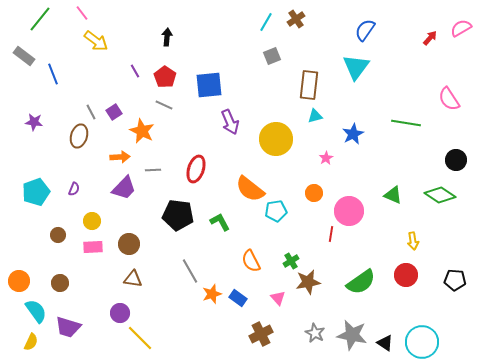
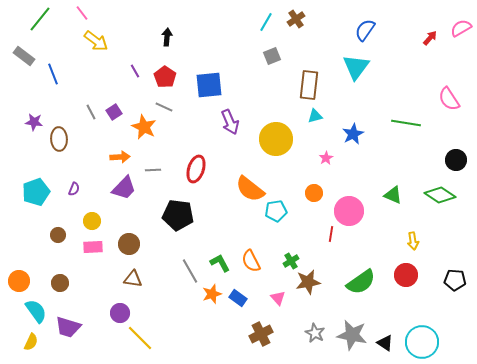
gray line at (164, 105): moved 2 px down
orange star at (142, 131): moved 2 px right, 4 px up
brown ellipse at (79, 136): moved 20 px left, 3 px down; rotated 20 degrees counterclockwise
green L-shape at (220, 222): moved 41 px down
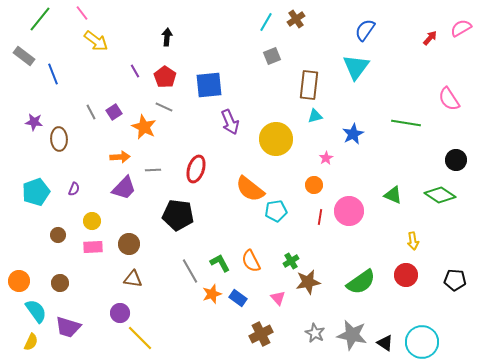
orange circle at (314, 193): moved 8 px up
red line at (331, 234): moved 11 px left, 17 px up
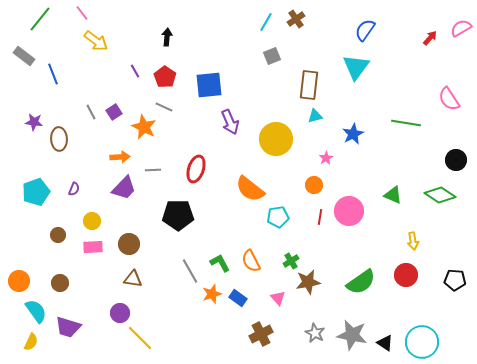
cyan pentagon at (276, 211): moved 2 px right, 6 px down
black pentagon at (178, 215): rotated 8 degrees counterclockwise
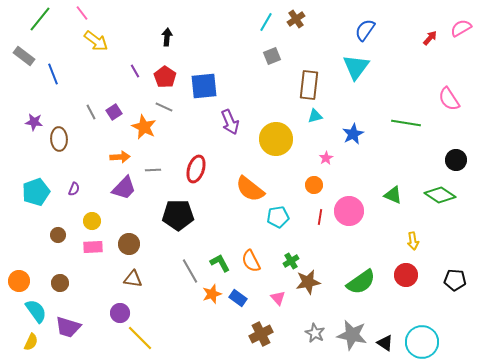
blue square at (209, 85): moved 5 px left, 1 px down
